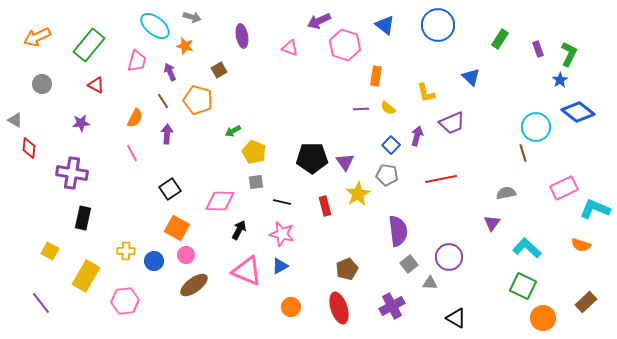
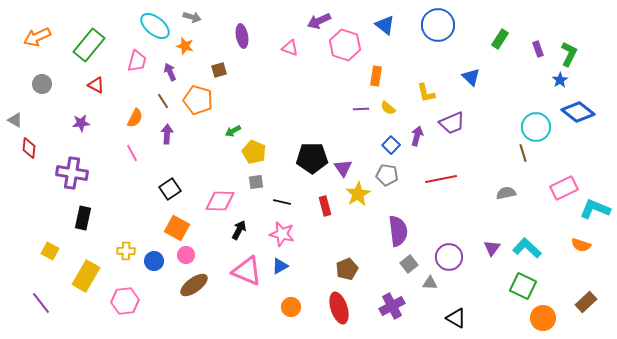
brown square at (219, 70): rotated 14 degrees clockwise
purple triangle at (345, 162): moved 2 px left, 6 px down
purple triangle at (492, 223): moved 25 px down
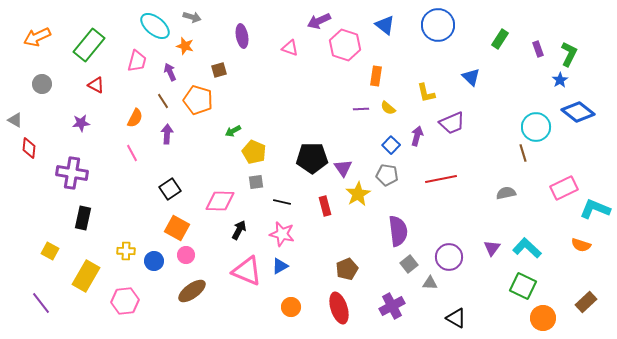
brown ellipse at (194, 285): moved 2 px left, 6 px down
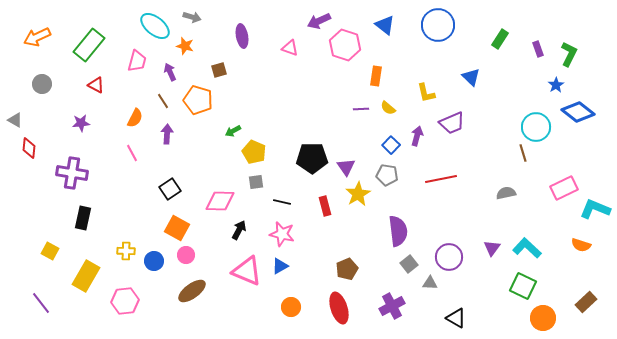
blue star at (560, 80): moved 4 px left, 5 px down
purple triangle at (343, 168): moved 3 px right, 1 px up
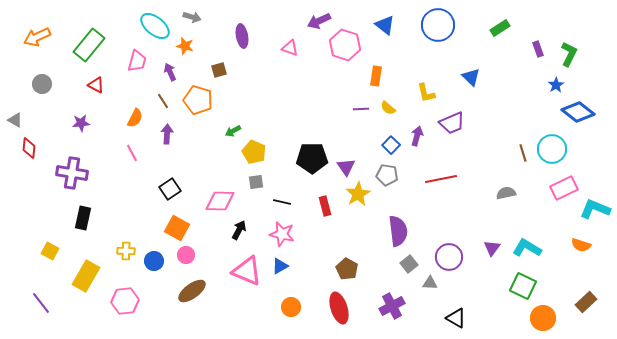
green rectangle at (500, 39): moved 11 px up; rotated 24 degrees clockwise
cyan circle at (536, 127): moved 16 px right, 22 px down
cyan L-shape at (527, 248): rotated 12 degrees counterclockwise
brown pentagon at (347, 269): rotated 20 degrees counterclockwise
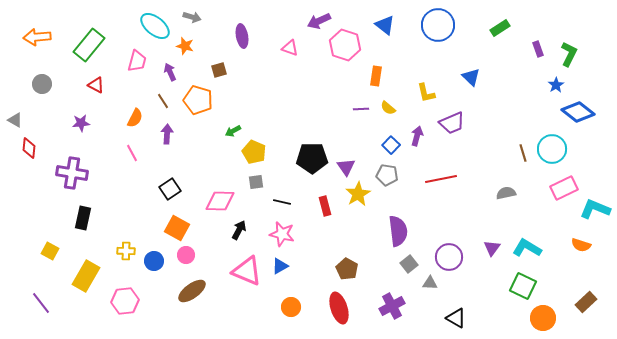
orange arrow at (37, 37): rotated 20 degrees clockwise
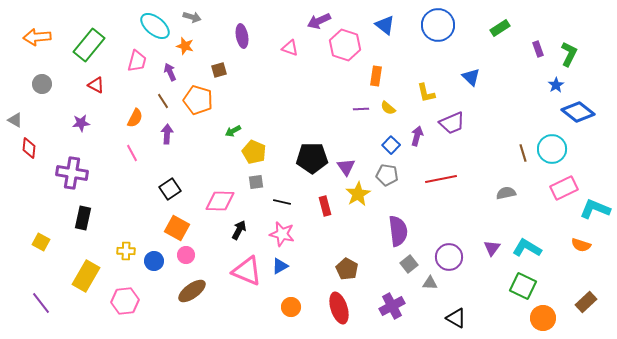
yellow square at (50, 251): moved 9 px left, 9 px up
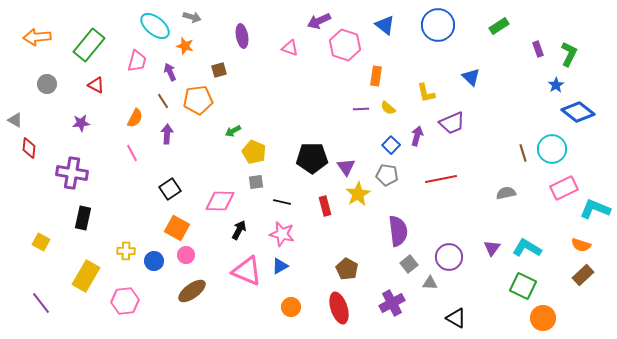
green rectangle at (500, 28): moved 1 px left, 2 px up
gray circle at (42, 84): moved 5 px right
orange pentagon at (198, 100): rotated 24 degrees counterclockwise
brown rectangle at (586, 302): moved 3 px left, 27 px up
purple cross at (392, 306): moved 3 px up
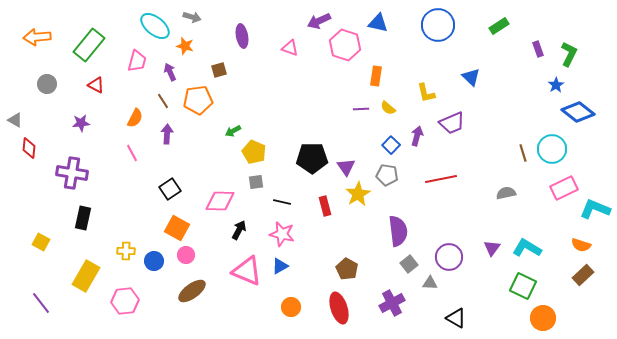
blue triangle at (385, 25): moved 7 px left, 2 px up; rotated 25 degrees counterclockwise
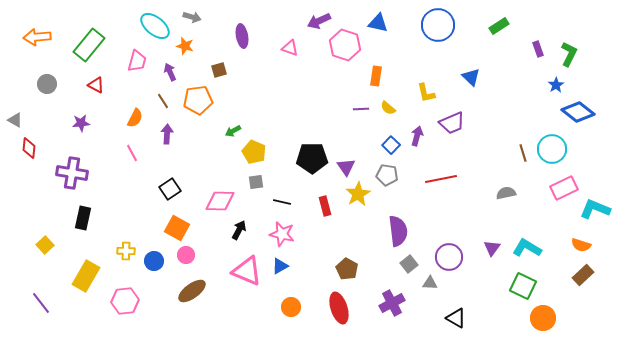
yellow square at (41, 242): moved 4 px right, 3 px down; rotated 18 degrees clockwise
